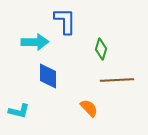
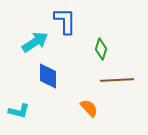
cyan arrow: rotated 32 degrees counterclockwise
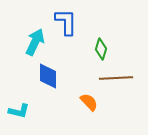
blue L-shape: moved 1 px right, 1 px down
cyan arrow: rotated 32 degrees counterclockwise
brown line: moved 1 px left, 2 px up
orange semicircle: moved 6 px up
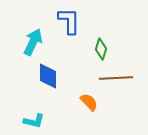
blue L-shape: moved 3 px right, 1 px up
cyan arrow: moved 2 px left
cyan L-shape: moved 15 px right, 10 px down
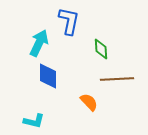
blue L-shape: rotated 12 degrees clockwise
cyan arrow: moved 6 px right, 1 px down
green diamond: rotated 20 degrees counterclockwise
brown line: moved 1 px right, 1 px down
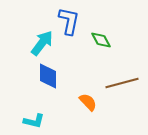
cyan arrow: moved 3 px right; rotated 12 degrees clockwise
green diamond: moved 9 px up; rotated 25 degrees counterclockwise
brown line: moved 5 px right, 4 px down; rotated 12 degrees counterclockwise
orange semicircle: moved 1 px left
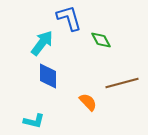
blue L-shape: moved 3 px up; rotated 28 degrees counterclockwise
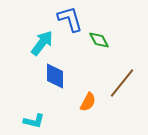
blue L-shape: moved 1 px right, 1 px down
green diamond: moved 2 px left
blue diamond: moved 7 px right
brown line: rotated 36 degrees counterclockwise
orange semicircle: rotated 72 degrees clockwise
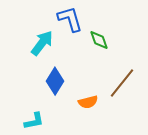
green diamond: rotated 10 degrees clockwise
blue diamond: moved 5 px down; rotated 32 degrees clockwise
orange semicircle: rotated 48 degrees clockwise
cyan L-shape: rotated 25 degrees counterclockwise
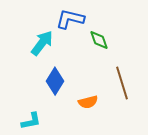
blue L-shape: rotated 60 degrees counterclockwise
brown line: rotated 56 degrees counterclockwise
cyan L-shape: moved 3 px left
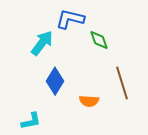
orange semicircle: moved 1 px right, 1 px up; rotated 18 degrees clockwise
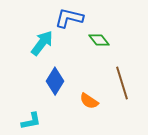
blue L-shape: moved 1 px left, 1 px up
green diamond: rotated 20 degrees counterclockwise
orange semicircle: rotated 30 degrees clockwise
